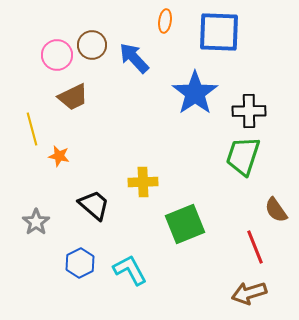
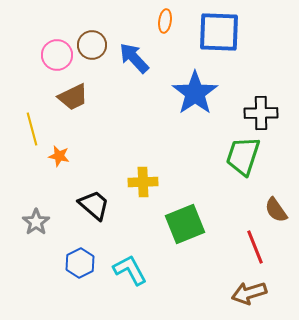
black cross: moved 12 px right, 2 px down
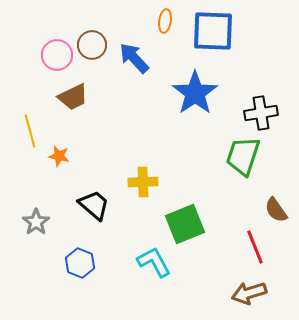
blue square: moved 6 px left, 1 px up
black cross: rotated 8 degrees counterclockwise
yellow line: moved 2 px left, 2 px down
blue hexagon: rotated 12 degrees counterclockwise
cyan L-shape: moved 24 px right, 8 px up
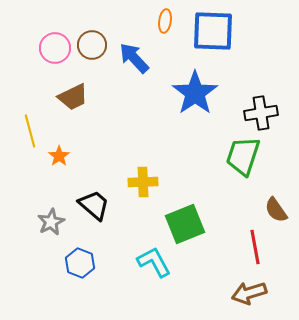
pink circle: moved 2 px left, 7 px up
orange star: rotated 25 degrees clockwise
gray star: moved 15 px right; rotated 8 degrees clockwise
red line: rotated 12 degrees clockwise
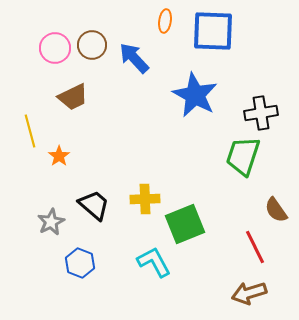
blue star: moved 2 px down; rotated 9 degrees counterclockwise
yellow cross: moved 2 px right, 17 px down
red line: rotated 16 degrees counterclockwise
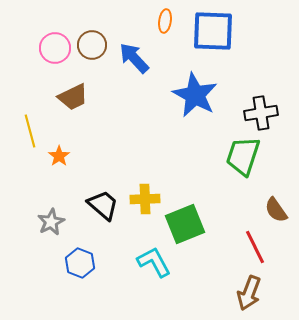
black trapezoid: moved 9 px right
brown arrow: rotated 52 degrees counterclockwise
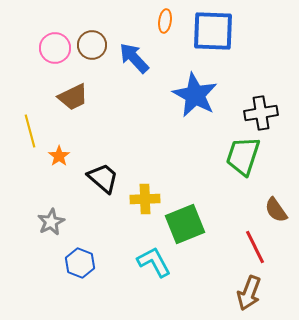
black trapezoid: moved 27 px up
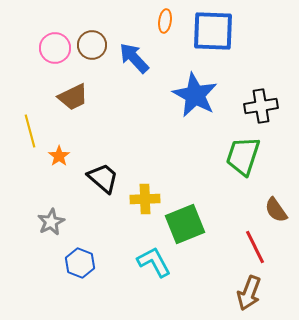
black cross: moved 7 px up
